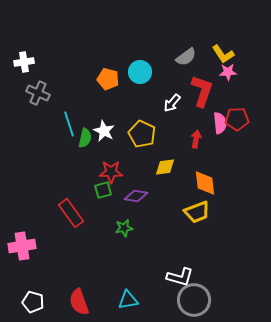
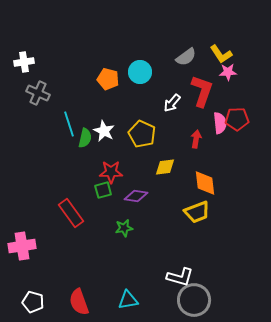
yellow L-shape: moved 2 px left
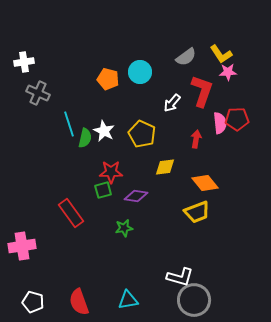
orange diamond: rotated 32 degrees counterclockwise
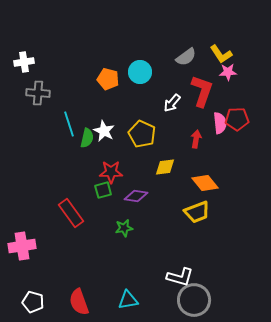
gray cross: rotated 20 degrees counterclockwise
green semicircle: moved 2 px right
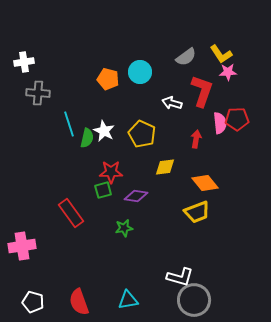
white arrow: rotated 66 degrees clockwise
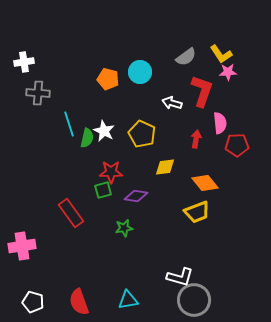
red pentagon: moved 26 px down
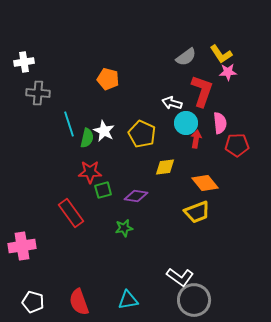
cyan circle: moved 46 px right, 51 px down
red star: moved 21 px left
white L-shape: rotated 20 degrees clockwise
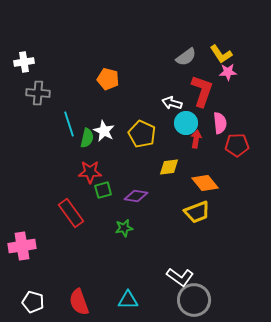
yellow diamond: moved 4 px right
cyan triangle: rotated 10 degrees clockwise
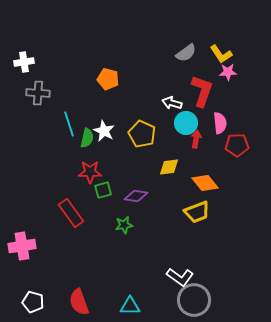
gray semicircle: moved 4 px up
green star: moved 3 px up
cyan triangle: moved 2 px right, 6 px down
